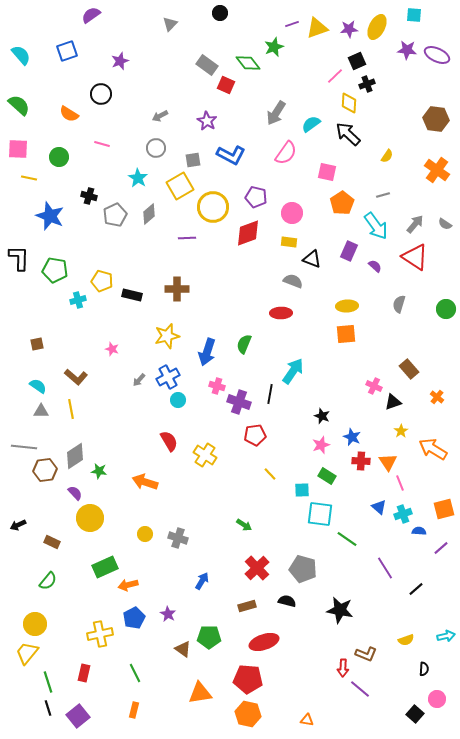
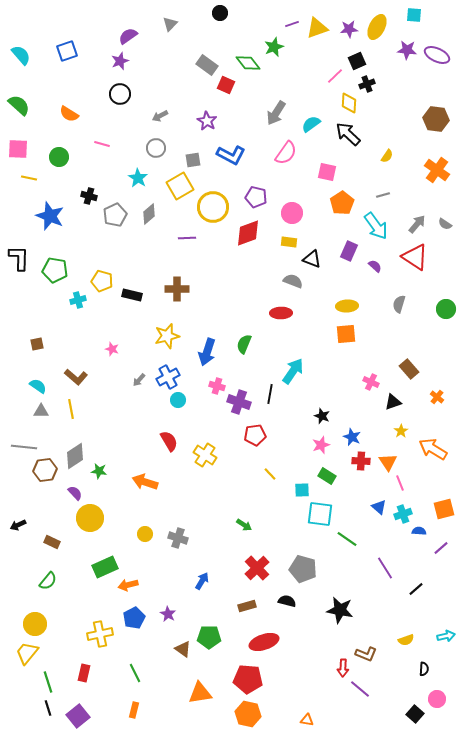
purple semicircle at (91, 15): moved 37 px right, 21 px down
black circle at (101, 94): moved 19 px right
gray arrow at (415, 224): moved 2 px right
pink cross at (374, 386): moved 3 px left, 4 px up
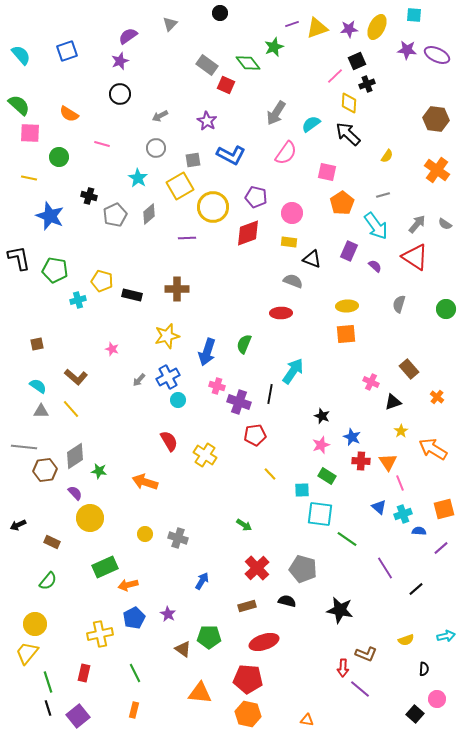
pink square at (18, 149): moved 12 px right, 16 px up
black L-shape at (19, 258): rotated 12 degrees counterclockwise
yellow line at (71, 409): rotated 30 degrees counterclockwise
orange triangle at (200, 693): rotated 15 degrees clockwise
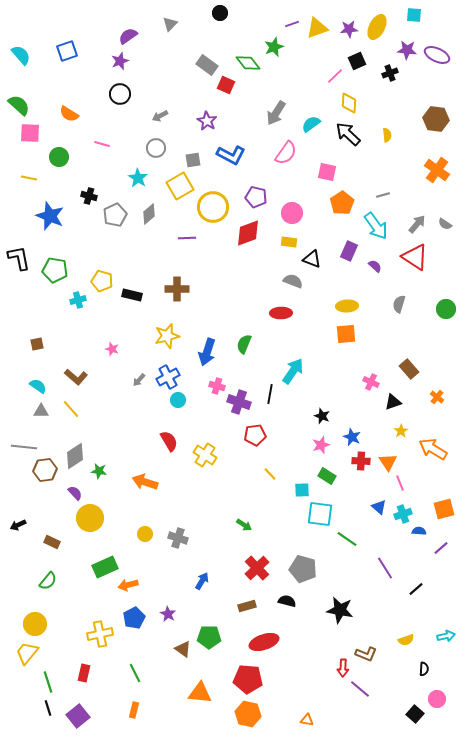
black cross at (367, 84): moved 23 px right, 11 px up
yellow semicircle at (387, 156): moved 21 px up; rotated 40 degrees counterclockwise
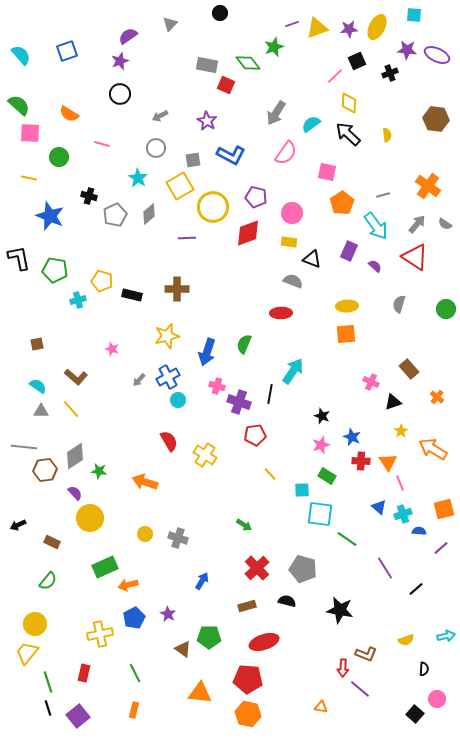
gray rectangle at (207, 65): rotated 25 degrees counterclockwise
orange cross at (437, 170): moved 9 px left, 16 px down
orange triangle at (307, 720): moved 14 px right, 13 px up
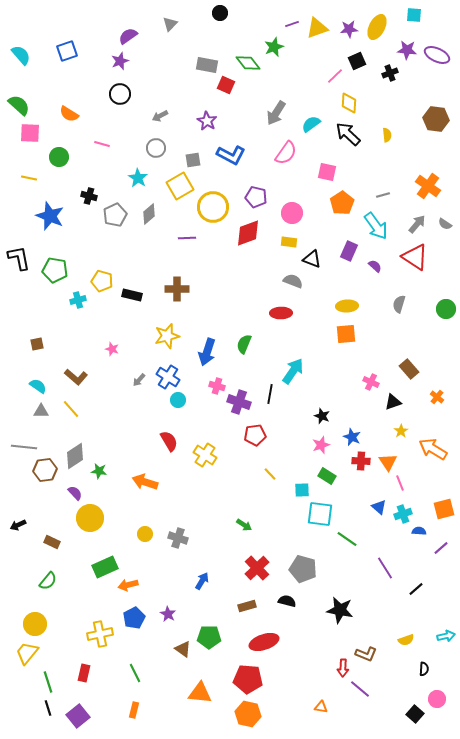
blue cross at (168, 377): rotated 30 degrees counterclockwise
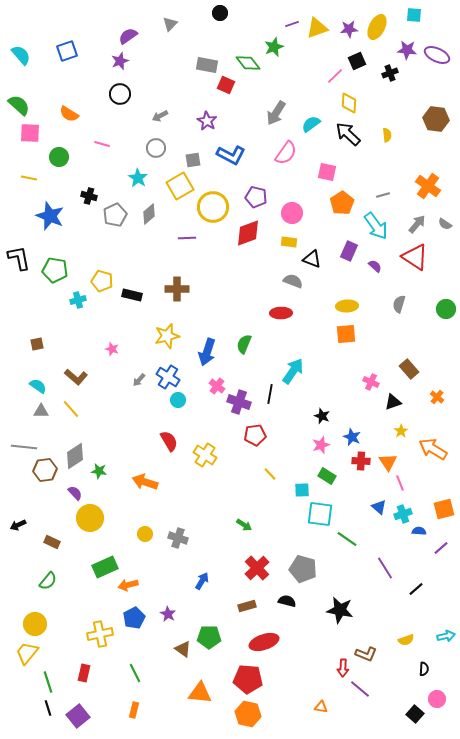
pink cross at (217, 386): rotated 21 degrees clockwise
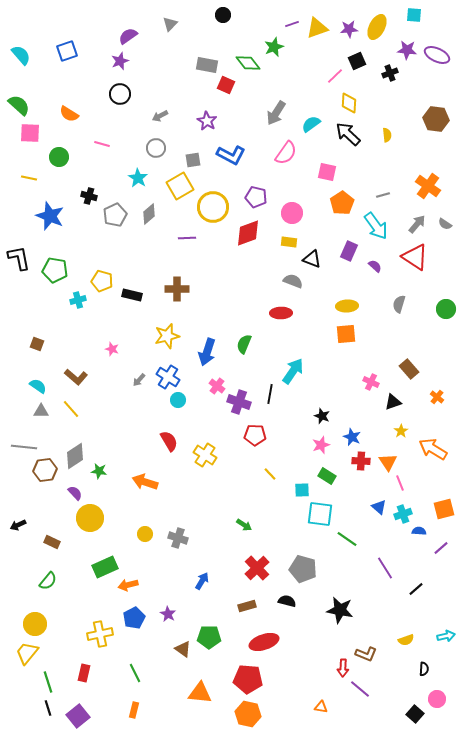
black circle at (220, 13): moved 3 px right, 2 px down
brown square at (37, 344): rotated 32 degrees clockwise
red pentagon at (255, 435): rotated 10 degrees clockwise
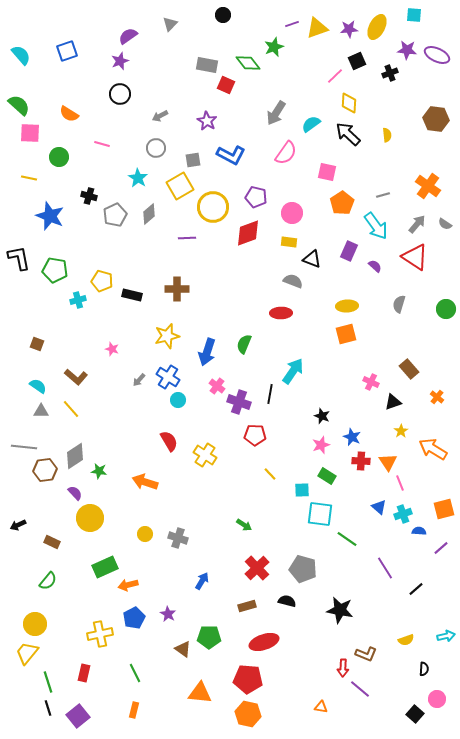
orange square at (346, 334): rotated 10 degrees counterclockwise
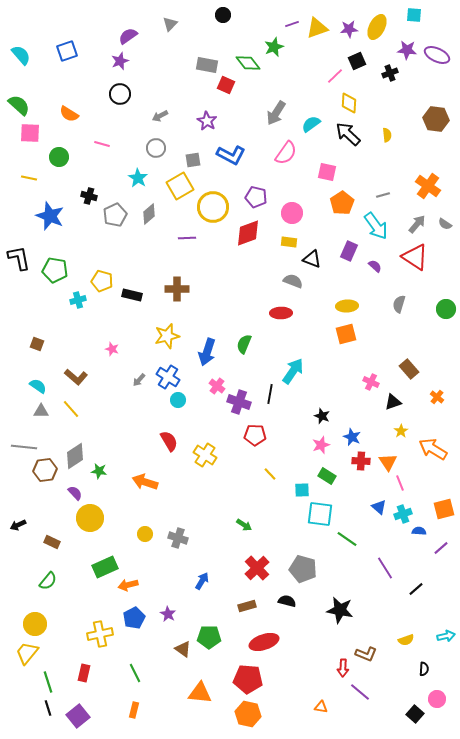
purple line at (360, 689): moved 3 px down
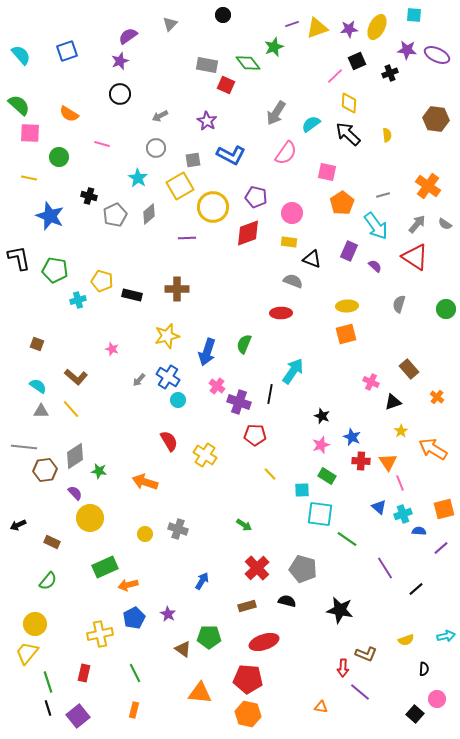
gray cross at (178, 538): moved 9 px up
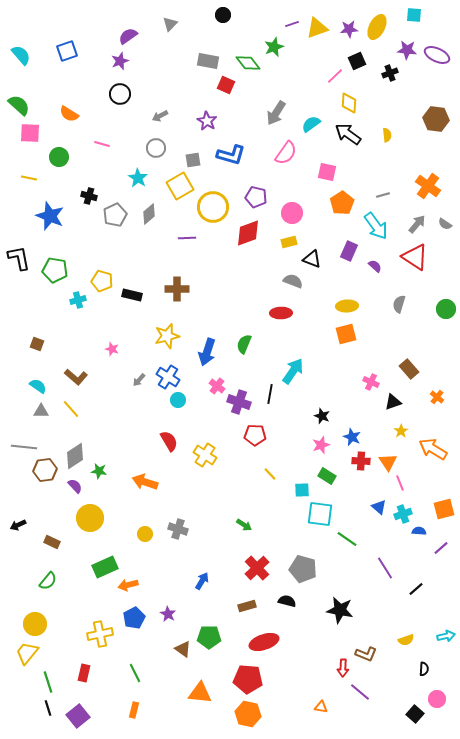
gray rectangle at (207, 65): moved 1 px right, 4 px up
black arrow at (348, 134): rotated 8 degrees counterclockwise
blue L-shape at (231, 155): rotated 12 degrees counterclockwise
yellow rectangle at (289, 242): rotated 21 degrees counterclockwise
purple semicircle at (75, 493): moved 7 px up
